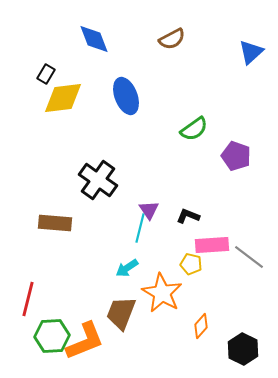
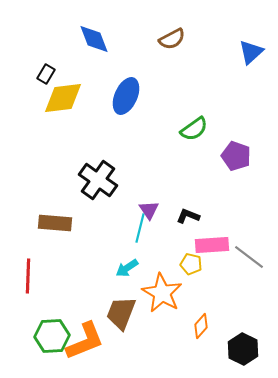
blue ellipse: rotated 45 degrees clockwise
red line: moved 23 px up; rotated 12 degrees counterclockwise
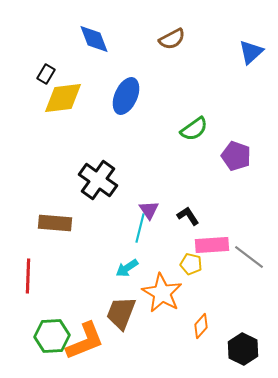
black L-shape: rotated 35 degrees clockwise
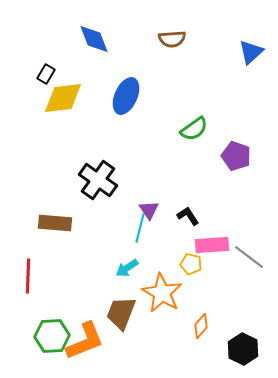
brown semicircle: rotated 24 degrees clockwise
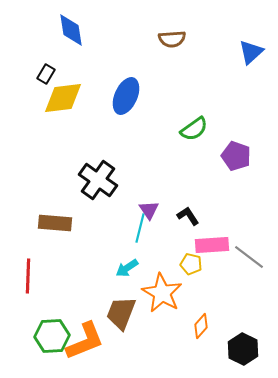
blue diamond: moved 23 px left, 9 px up; rotated 12 degrees clockwise
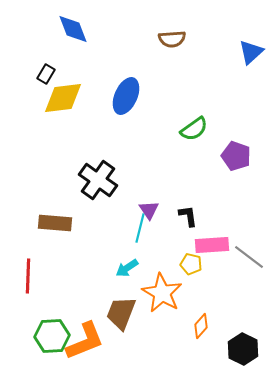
blue diamond: moved 2 px right, 1 px up; rotated 12 degrees counterclockwise
black L-shape: rotated 25 degrees clockwise
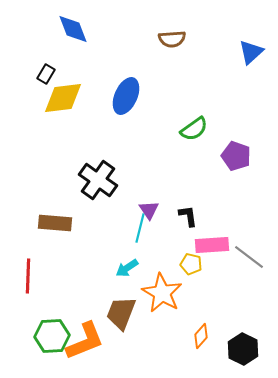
orange diamond: moved 10 px down
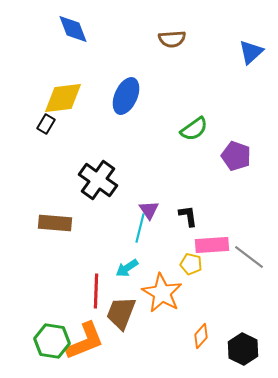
black rectangle: moved 50 px down
red line: moved 68 px right, 15 px down
green hexagon: moved 5 px down; rotated 12 degrees clockwise
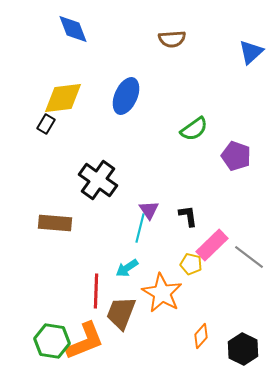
pink rectangle: rotated 40 degrees counterclockwise
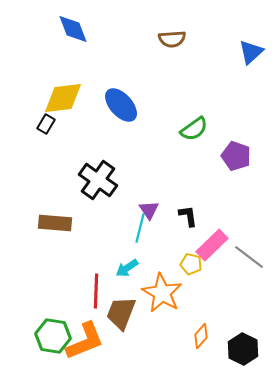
blue ellipse: moved 5 px left, 9 px down; rotated 66 degrees counterclockwise
green hexagon: moved 1 px right, 5 px up
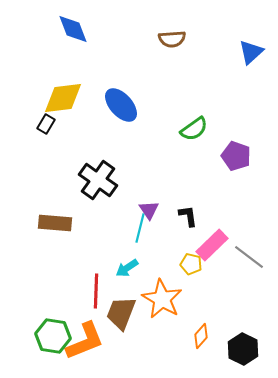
orange star: moved 6 px down
